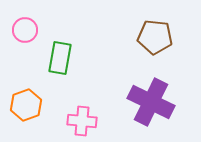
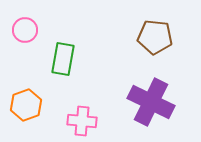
green rectangle: moved 3 px right, 1 px down
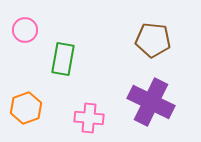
brown pentagon: moved 2 px left, 3 px down
orange hexagon: moved 3 px down
pink cross: moved 7 px right, 3 px up
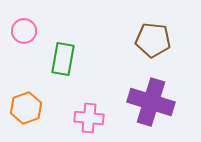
pink circle: moved 1 px left, 1 px down
purple cross: rotated 9 degrees counterclockwise
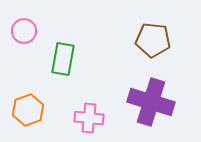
orange hexagon: moved 2 px right, 2 px down
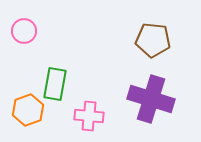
green rectangle: moved 8 px left, 25 px down
purple cross: moved 3 px up
pink cross: moved 2 px up
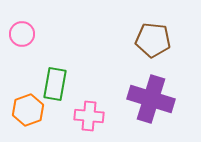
pink circle: moved 2 px left, 3 px down
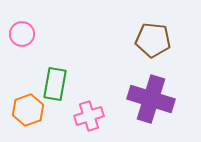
pink cross: rotated 24 degrees counterclockwise
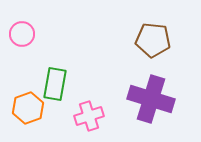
orange hexagon: moved 2 px up
